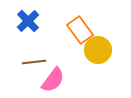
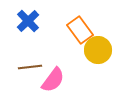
brown line: moved 4 px left, 5 px down
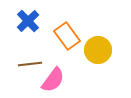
orange rectangle: moved 13 px left, 6 px down
brown line: moved 3 px up
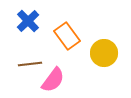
yellow circle: moved 6 px right, 3 px down
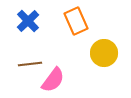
orange rectangle: moved 9 px right, 15 px up; rotated 12 degrees clockwise
